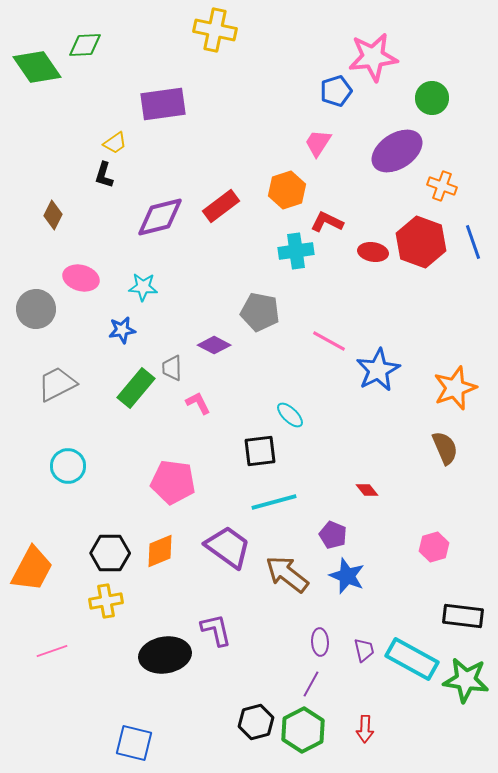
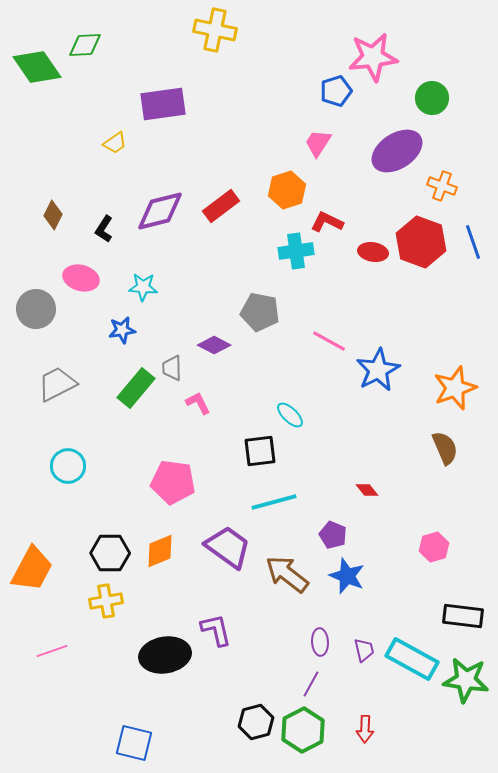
black L-shape at (104, 175): moved 54 px down; rotated 16 degrees clockwise
purple diamond at (160, 217): moved 6 px up
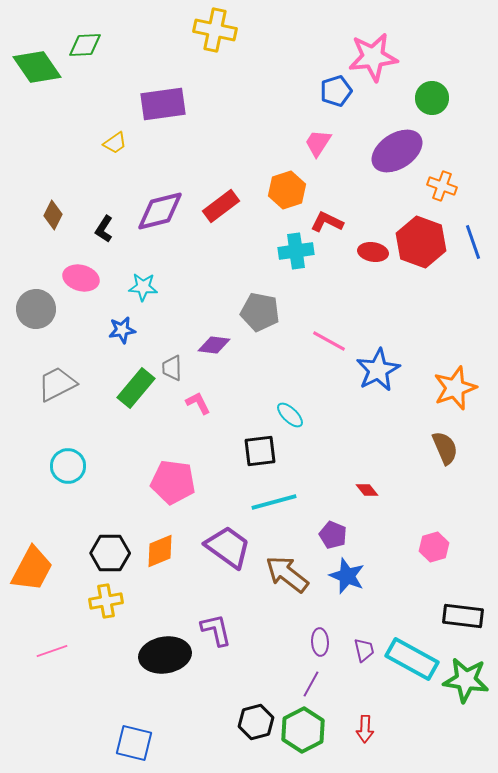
purple diamond at (214, 345): rotated 20 degrees counterclockwise
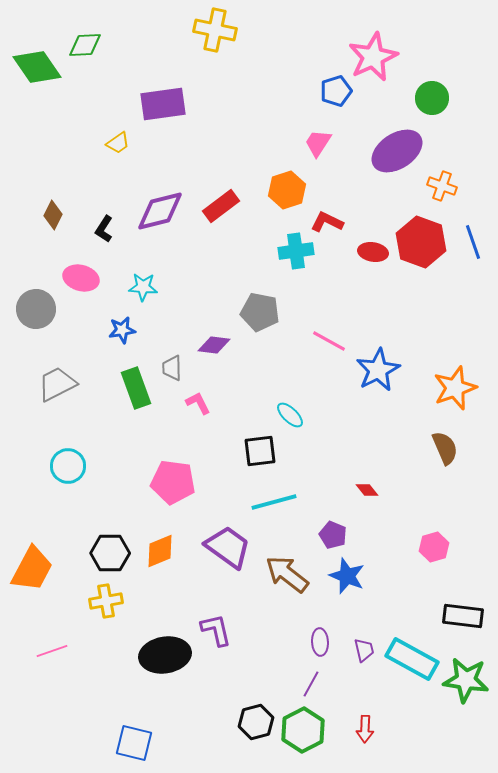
pink star at (373, 57): rotated 18 degrees counterclockwise
yellow trapezoid at (115, 143): moved 3 px right
green rectangle at (136, 388): rotated 60 degrees counterclockwise
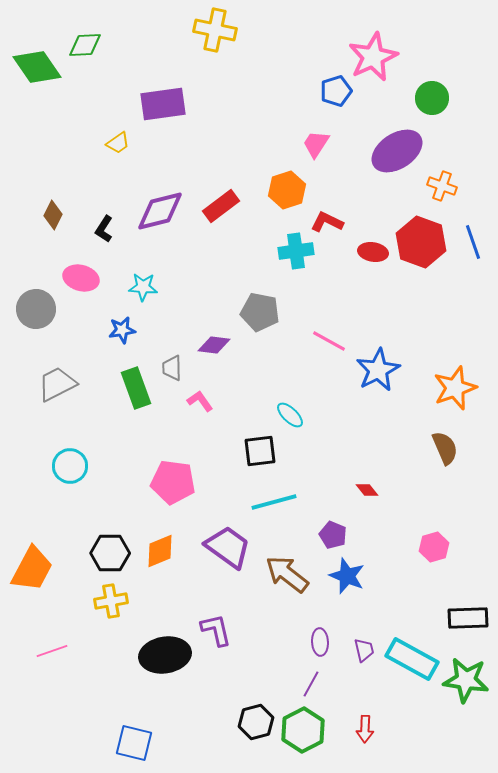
pink trapezoid at (318, 143): moved 2 px left, 1 px down
pink L-shape at (198, 403): moved 2 px right, 2 px up; rotated 8 degrees counterclockwise
cyan circle at (68, 466): moved 2 px right
yellow cross at (106, 601): moved 5 px right
black rectangle at (463, 616): moved 5 px right, 2 px down; rotated 9 degrees counterclockwise
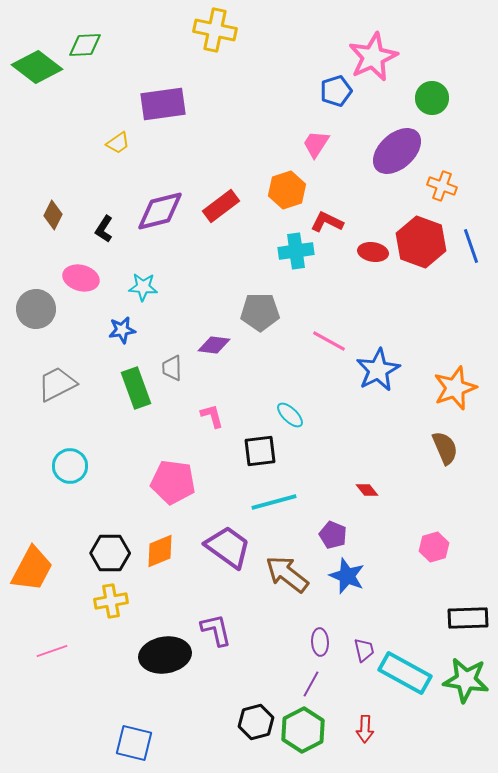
green diamond at (37, 67): rotated 18 degrees counterclockwise
purple ellipse at (397, 151): rotated 9 degrees counterclockwise
blue line at (473, 242): moved 2 px left, 4 px down
gray pentagon at (260, 312): rotated 12 degrees counterclockwise
pink L-shape at (200, 401): moved 12 px right, 15 px down; rotated 20 degrees clockwise
cyan rectangle at (412, 659): moved 7 px left, 14 px down
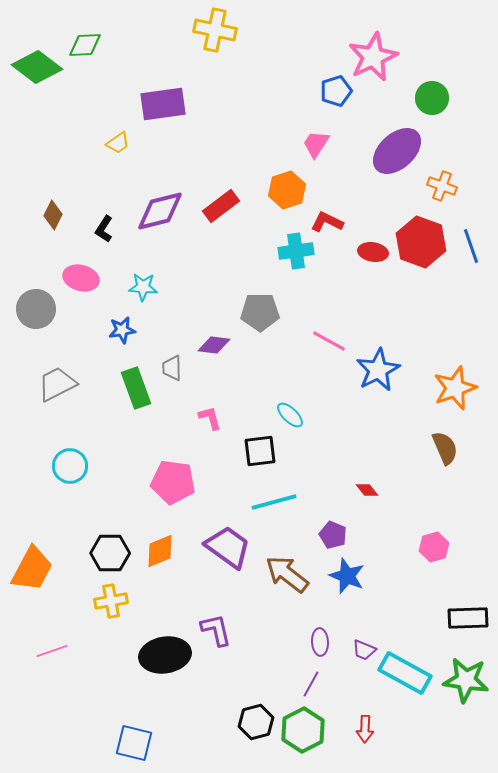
pink L-shape at (212, 416): moved 2 px left, 2 px down
purple trapezoid at (364, 650): rotated 125 degrees clockwise
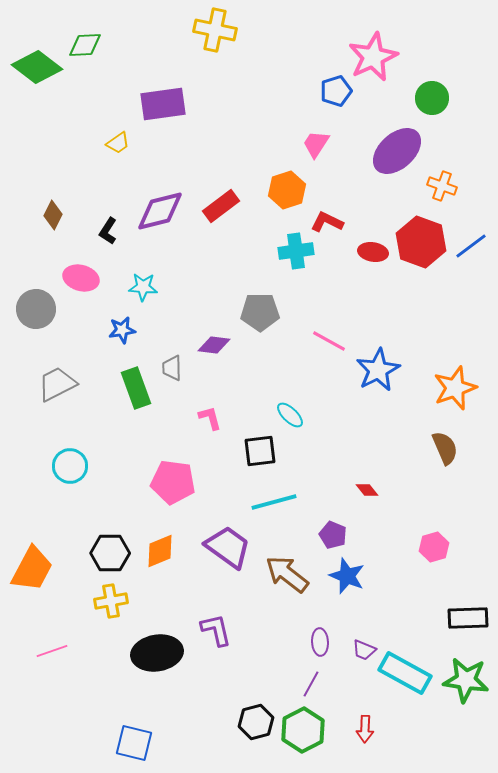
black L-shape at (104, 229): moved 4 px right, 2 px down
blue line at (471, 246): rotated 72 degrees clockwise
black ellipse at (165, 655): moved 8 px left, 2 px up
